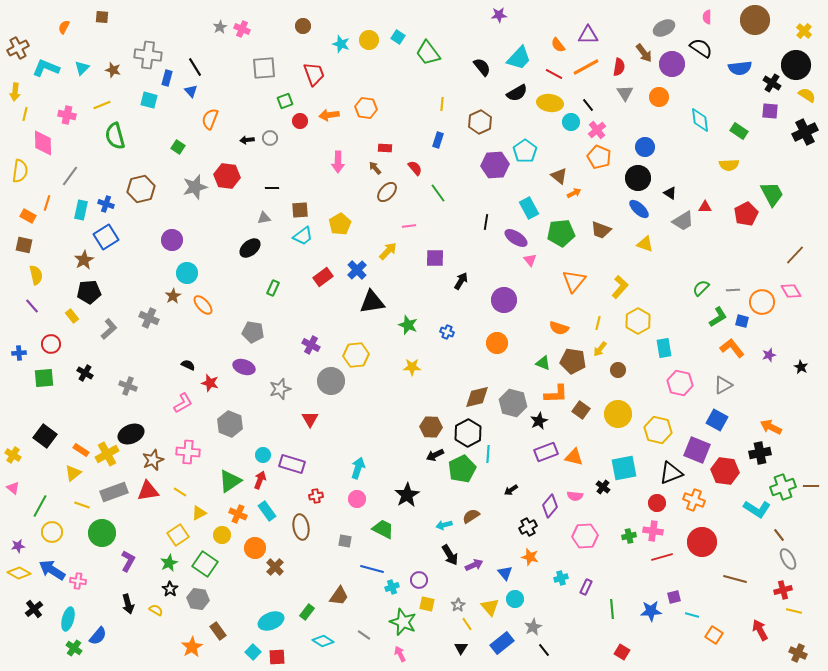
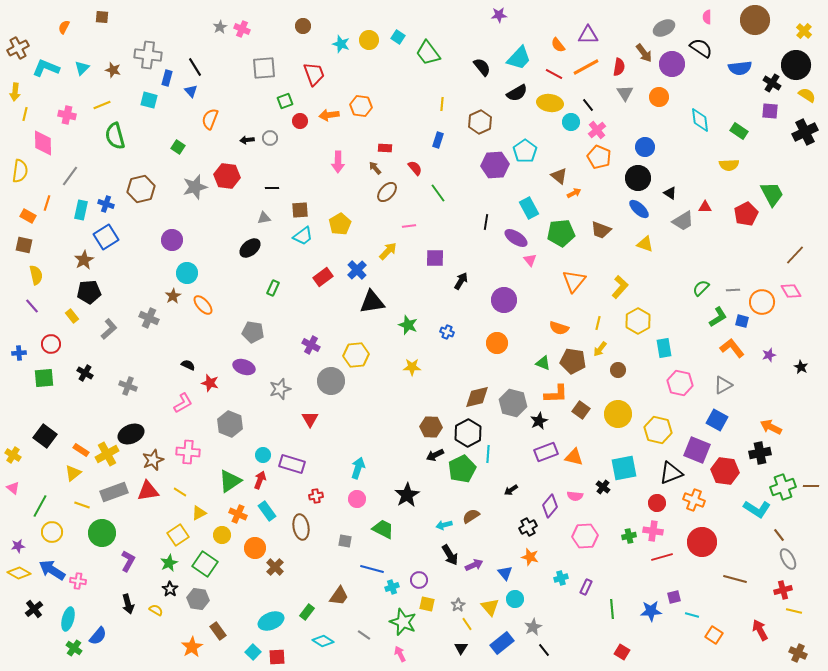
orange hexagon at (366, 108): moved 5 px left, 2 px up
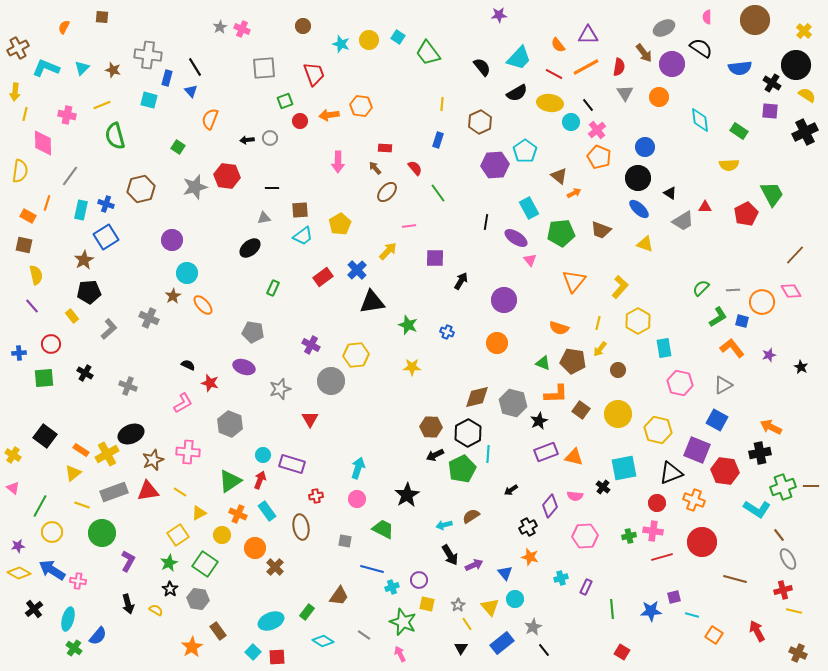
red arrow at (760, 630): moved 3 px left, 1 px down
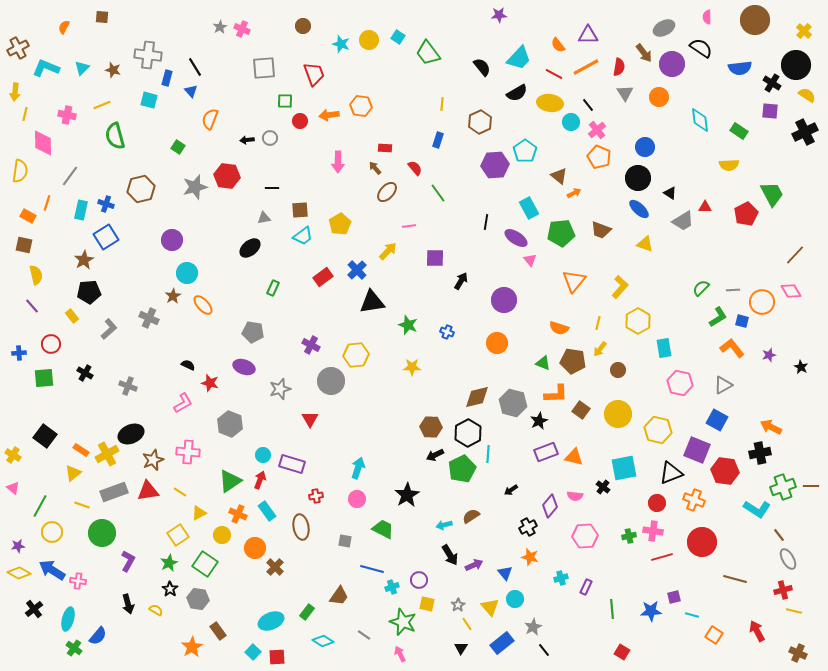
green square at (285, 101): rotated 21 degrees clockwise
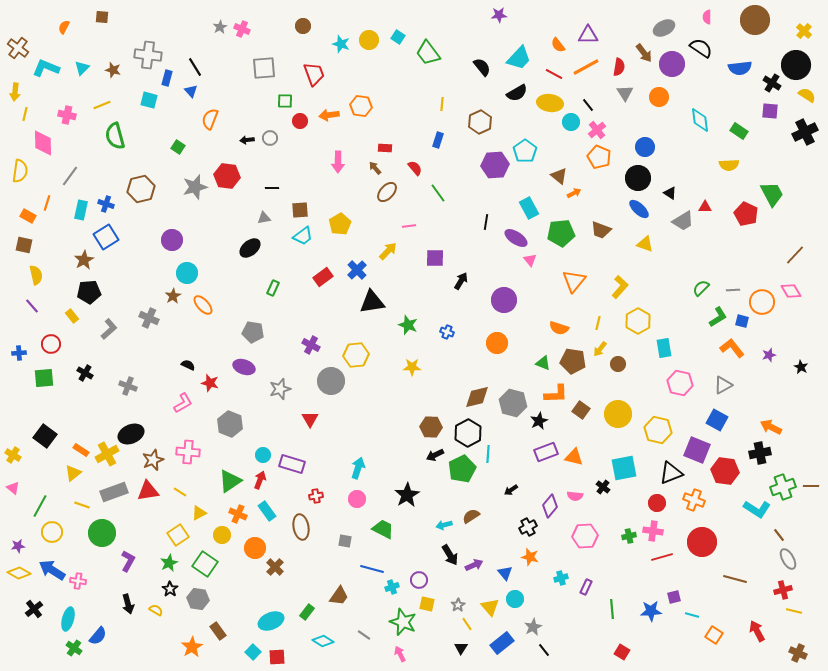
brown cross at (18, 48): rotated 25 degrees counterclockwise
red pentagon at (746, 214): rotated 20 degrees counterclockwise
brown circle at (618, 370): moved 6 px up
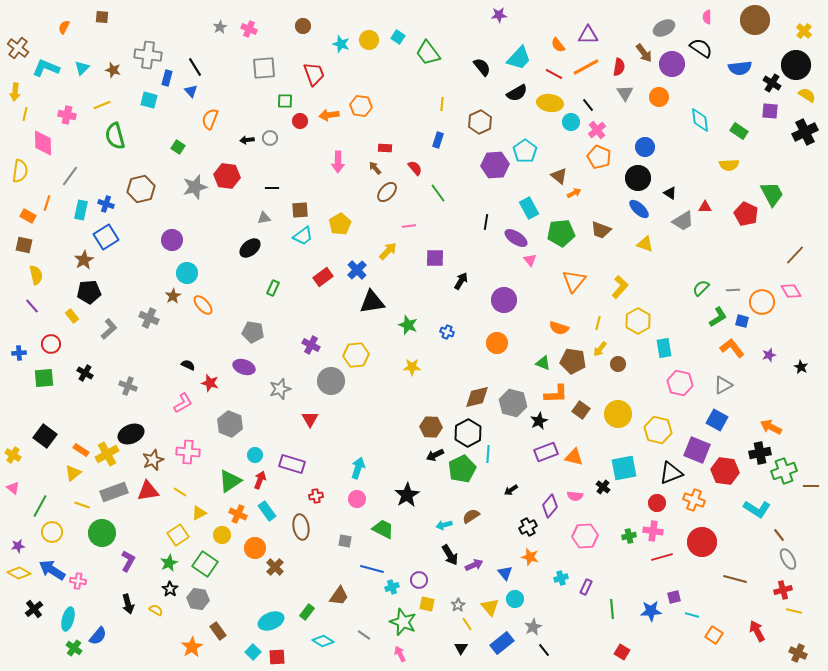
pink cross at (242, 29): moved 7 px right
cyan circle at (263, 455): moved 8 px left
green cross at (783, 487): moved 1 px right, 16 px up
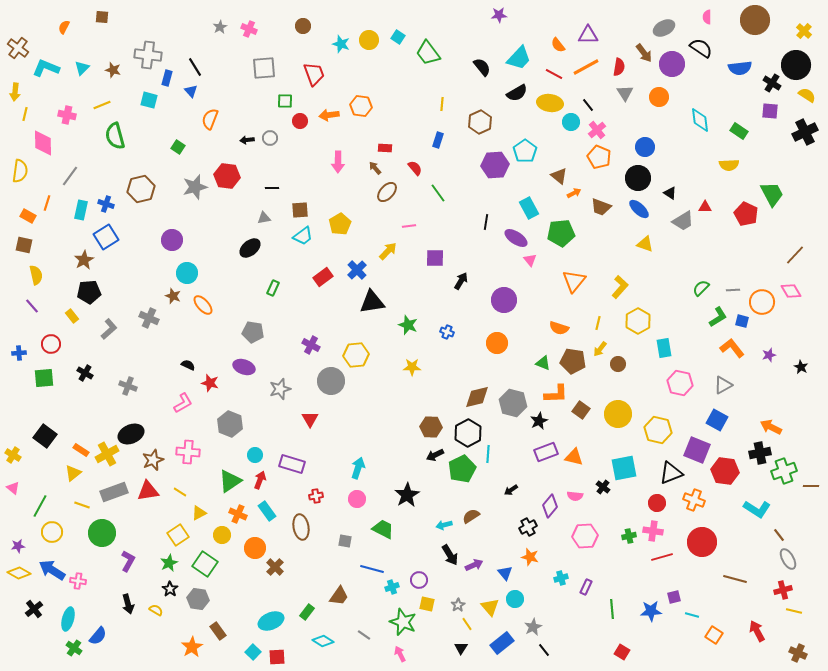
brown trapezoid at (601, 230): moved 23 px up
brown star at (173, 296): rotated 21 degrees counterclockwise
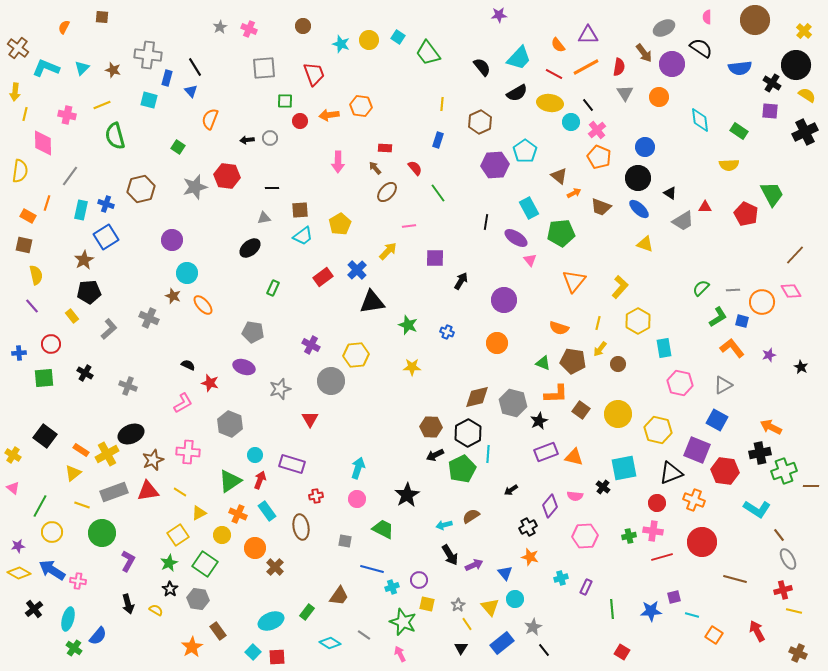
cyan diamond at (323, 641): moved 7 px right, 2 px down
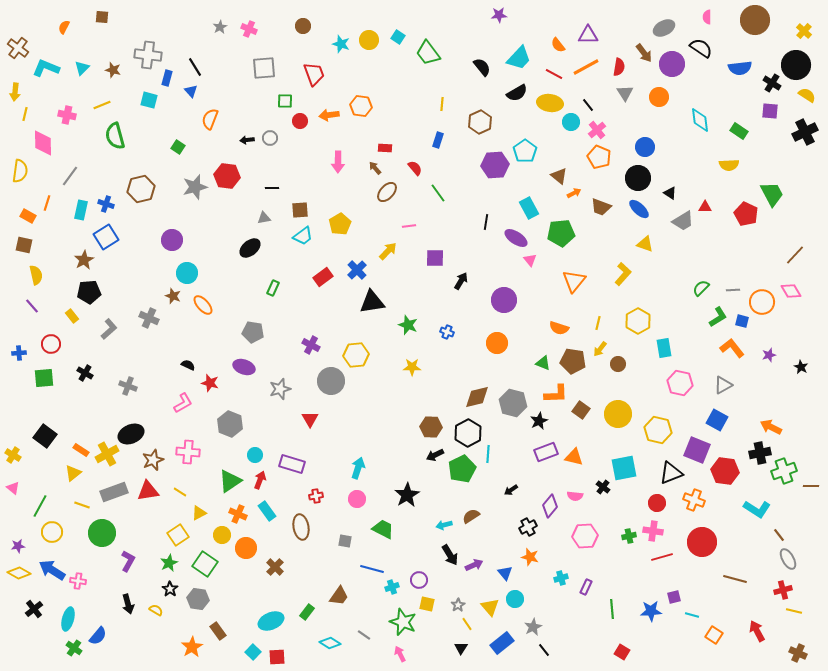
yellow L-shape at (620, 287): moved 3 px right, 13 px up
orange circle at (255, 548): moved 9 px left
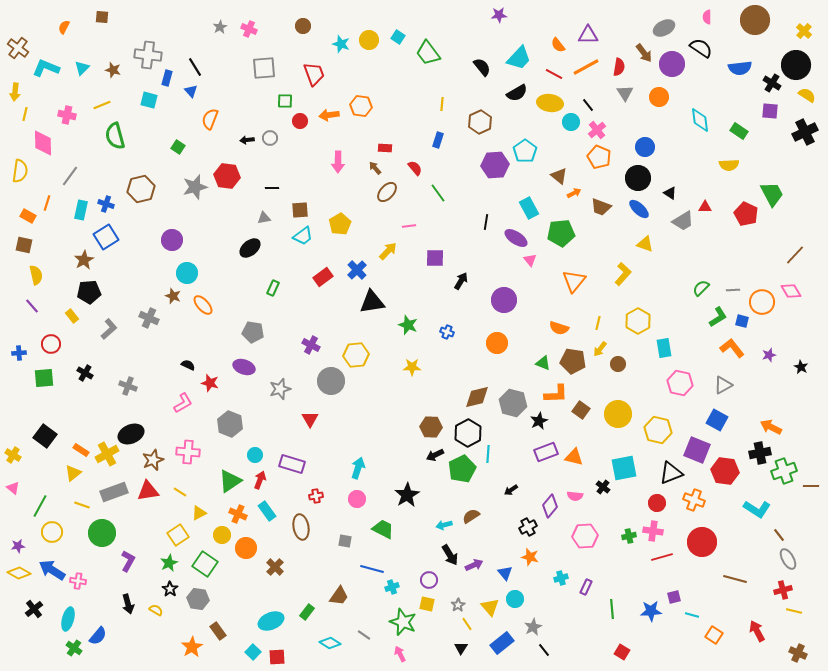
purple circle at (419, 580): moved 10 px right
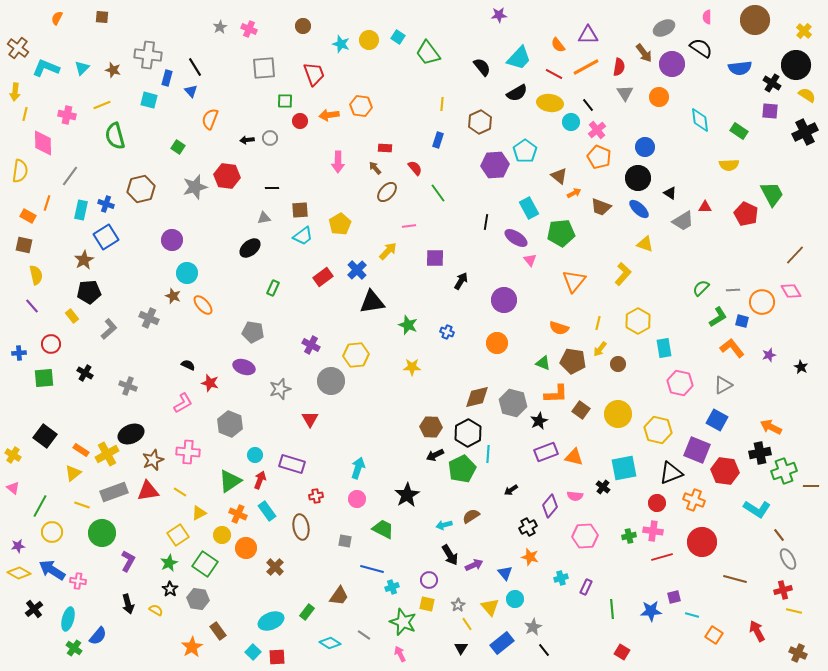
orange semicircle at (64, 27): moved 7 px left, 9 px up
